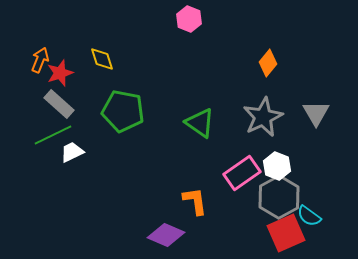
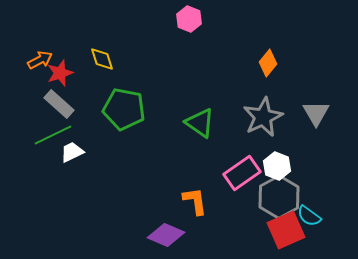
orange arrow: rotated 40 degrees clockwise
green pentagon: moved 1 px right, 2 px up
red square: moved 3 px up
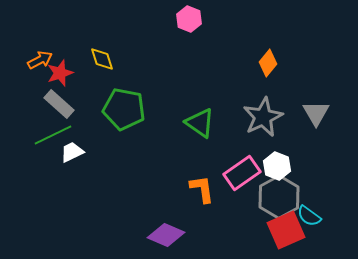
orange L-shape: moved 7 px right, 12 px up
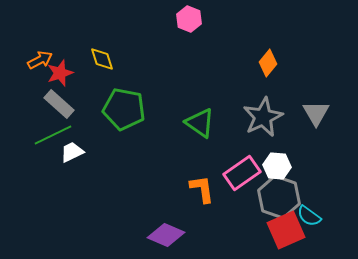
white hexagon: rotated 16 degrees counterclockwise
gray hexagon: rotated 12 degrees counterclockwise
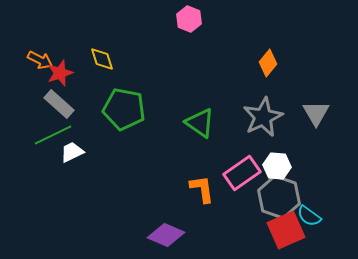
orange arrow: rotated 55 degrees clockwise
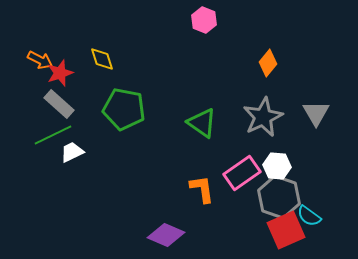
pink hexagon: moved 15 px right, 1 px down
green triangle: moved 2 px right
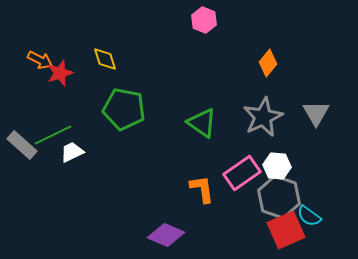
yellow diamond: moved 3 px right
gray rectangle: moved 37 px left, 41 px down
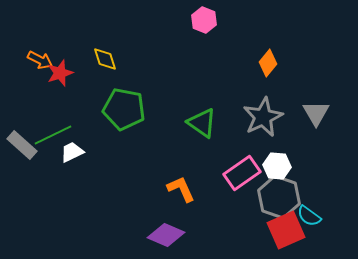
orange L-shape: moved 21 px left; rotated 16 degrees counterclockwise
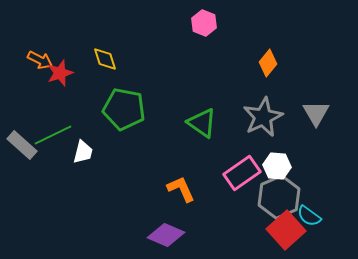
pink hexagon: moved 3 px down
white trapezoid: moved 11 px right; rotated 130 degrees clockwise
gray hexagon: rotated 18 degrees clockwise
red square: rotated 18 degrees counterclockwise
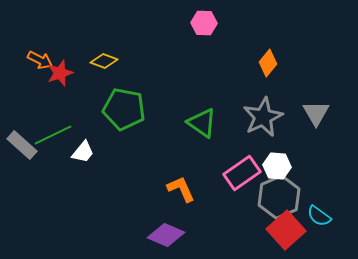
pink hexagon: rotated 20 degrees counterclockwise
yellow diamond: moved 1 px left, 2 px down; rotated 52 degrees counterclockwise
white trapezoid: rotated 25 degrees clockwise
cyan semicircle: moved 10 px right
